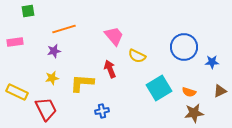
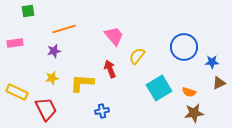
pink rectangle: moved 1 px down
yellow semicircle: rotated 102 degrees clockwise
brown triangle: moved 1 px left, 8 px up
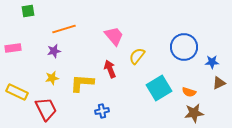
pink rectangle: moved 2 px left, 5 px down
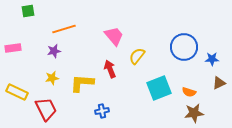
blue star: moved 3 px up
cyan square: rotated 10 degrees clockwise
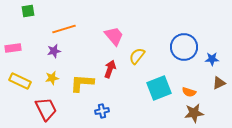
red arrow: rotated 42 degrees clockwise
yellow rectangle: moved 3 px right, 11 px up
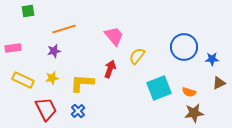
yellow rectangle: moved 3 px right, 1 px up
blue cross: moved 24 px left; rotated 32 degrees counterclockwise
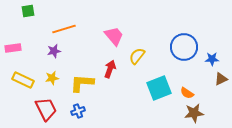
brown triangle: moved 2 px right, 4 px up
orange semicircle: moved 2 px left, 1 px down; rotated 16 degrees clockwise
blue cross: rotated 24 degrees clockwise
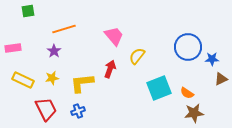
blue circle: moved 4 px right
purple star: rotated 24 degrees counterclockwise
yellow L-shape: rotated 10 degrees counterclockwise
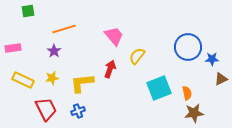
orange semicircle: rotated 136 degrees counterclockwise
